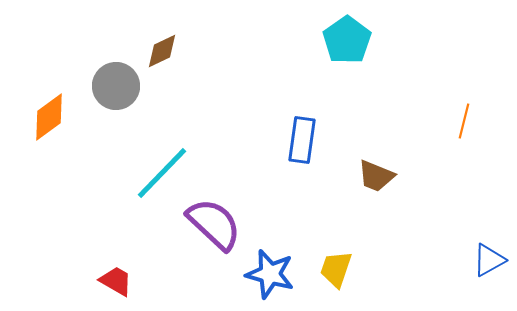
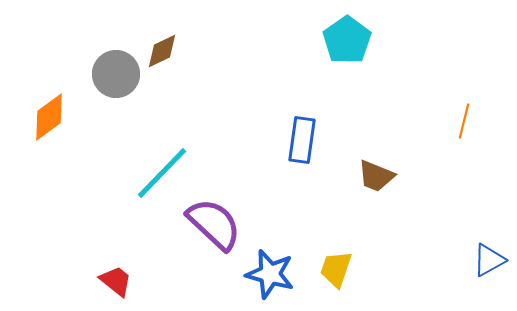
gray circle: moved 12 px up
red trapezoid: rotated 9 degrees clockwise
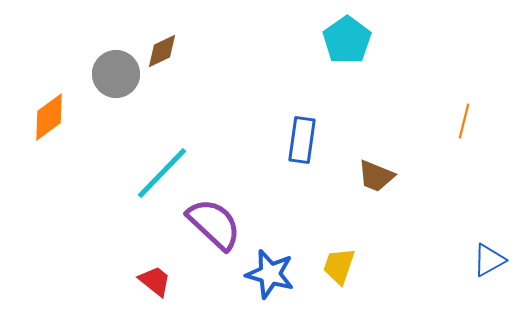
yellow trapezoid: moved 3 px right, 3 px up
red trapezoid: moved 39 px right
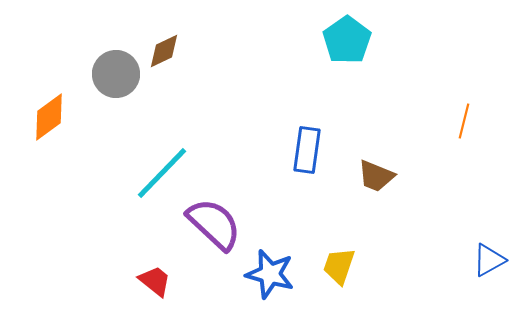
brown diamond: moved 2 px right
blue rectangle: moved 5 px right, 10 px down
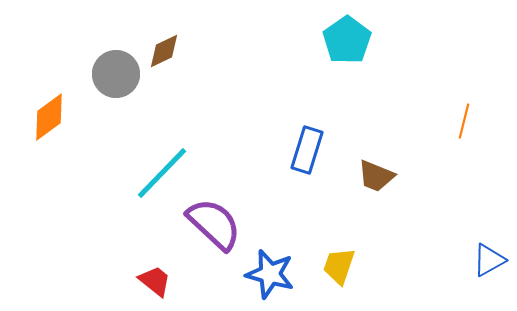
blue rectangle: rotated 9 degrees clockwise
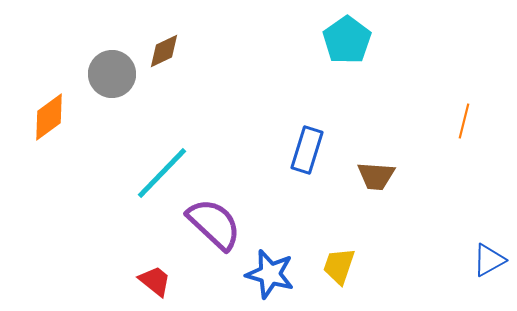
gray circle: moved 4 px left
brown trapezoid: rotated 18 degrees counterclockwise
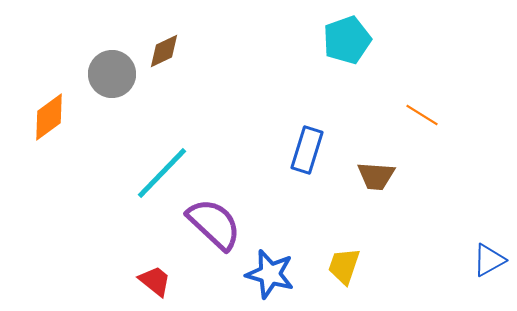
cyan pentagon: rotated 15 degrees clockwise
orange line: moved 42 px left, 6 px up; rotated 72 degrees counterclockwise
yellow trapezoid: moved 5 px right
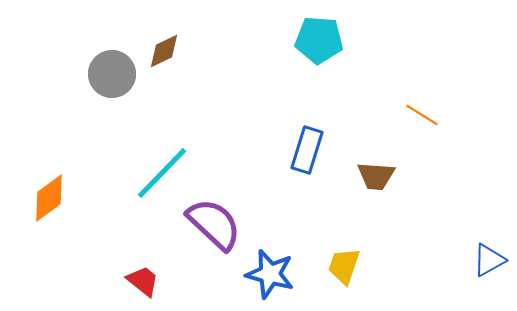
cyan pentagon: moved 28 px left; rotated 24 degrees clockwise
orange diamond: moved 81 px down
red trapezoid: moved 12 px left
